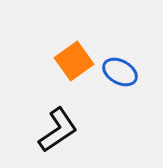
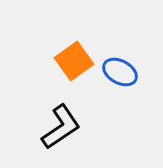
black L-shape: moved 3 px right, 3 px up
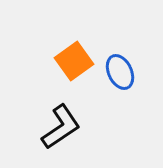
blue ellipse: rotated 36 degrees clockwise
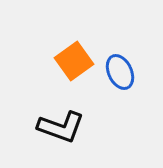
black L-shape: rotated 54 degrees clockwise
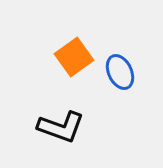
orange square: moved 4 px up
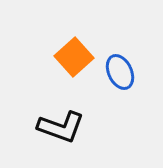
orange square: rotated 6 degrees counterclockwise
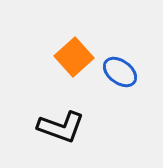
blue ellipse: rotated 28 degrees counterclockwise
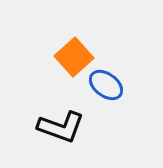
blue ellipse: moved 14 px left, 13 px down
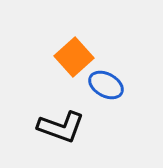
blue ellipse: rotated 8 degrees counterclockwise
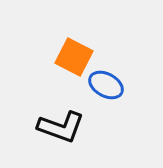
orange square: rotated 21 degrees counterclockwise
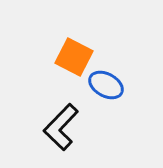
black L-shape: rotated 114 degrees clockwise
